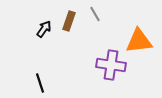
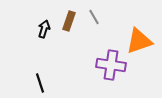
gray line: moved 1 px left, 3 px down
black arrow: rotated 18 degrees counterclockwise
orange triangle: rotated 12 degrees counterclockwise
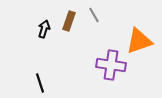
gray line: moved 2 px up
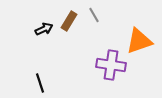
brown rectangle: rotated 12 degrees clockwise
black arrow: rotated 48 degrees clockwise
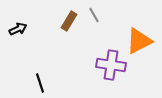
black arrow: moved 26 px left
orange triangle: rotated 8 degrees counterclockwise
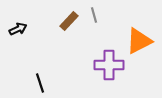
gray line: rotated 14 degrees clockwise
brown rectangle: rotated 12 degrees clockwise
purple cross: moved 2 px left; rotated 8 degrees counterclockwise
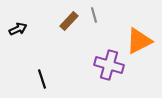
purple cross: rotated 16 degrees clockwise
black line: moved 2 px right, 4 px up
